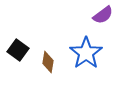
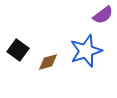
blue star: moved 2 px up; rotated 16 degrees clockwise
brown diamond: rotated 65 degrees clockwise
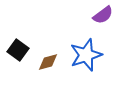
blue star: moved 4 px down
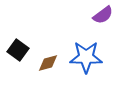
blue star: moved 2 px down; rotated 20 degrees clockwise
brown diamond: moved 1 px down
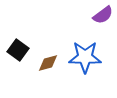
blue star: moved 1 px left
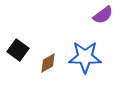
brown diamond: rotated 15 degrees counterclockwise
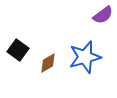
blue star: rotated 16 degrees counterclockwise
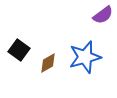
black square: moved 1 px right
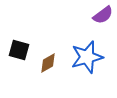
black square: rotated 20 degrees counterclockwise
blue star: moved 2 px right
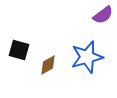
brown diamond: moved 2 px down
